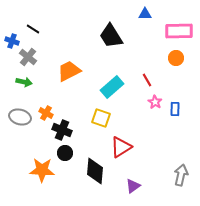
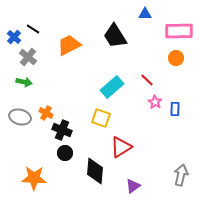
black trapezoid: moved 4 px right
blue cross: moved 2 px right, 4 px up; rotated 24 degrees clockwise
orange trapezoid: moved 26 px up
red line: rotated 16 degrees counterclockwise
orange star: moved 8 px left, 8 px down
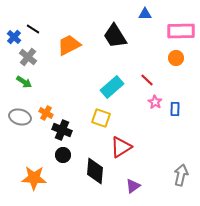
pink rectangle: moved 2 px right
green arrow: rotated 21 degrees clockwise
black circle: moved 2 px left, 2 px down
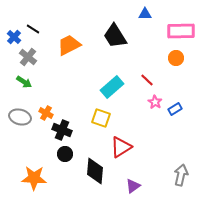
blue rectangle: rotated 56 degrees clockwise
black circle: moved 2 px right, 1 px up
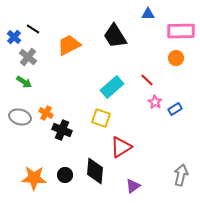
blue triangle: moved 3 px right
black circle: moved 21 px down
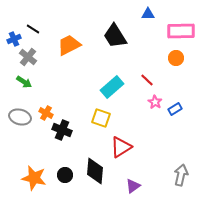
blue cross: moved 2 px down; rotated 24 degrees clockwise
orange star: rotated 10 degrees clockwise
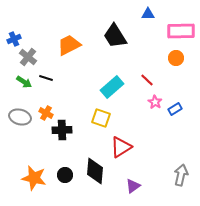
black line: moved 13 px right, 49 px down; rotated 16 degrees counterclockwise
black cross: rotated 24 degrees counterclockwise
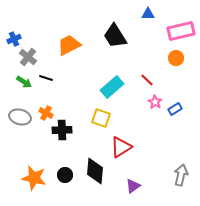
pink rectangle: rotated 12 degrees counterclockwise
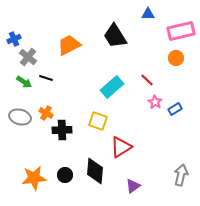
yellow square: moved 3 px left, 3 px down
orange star: rotated 20 degrees counterclockwise
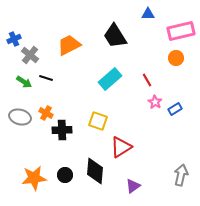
gray cross: moved 2 px right, 2 px up
red line: rotated 16 degrees clockwise
cyan rectangle: moved 2 px left, 8 px up
